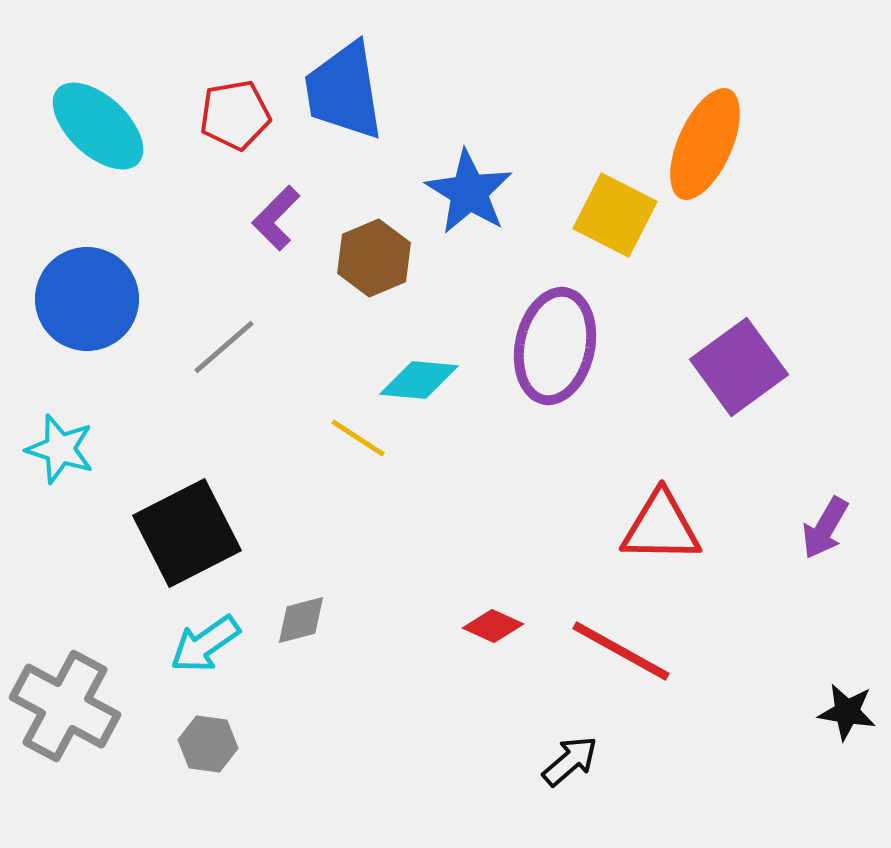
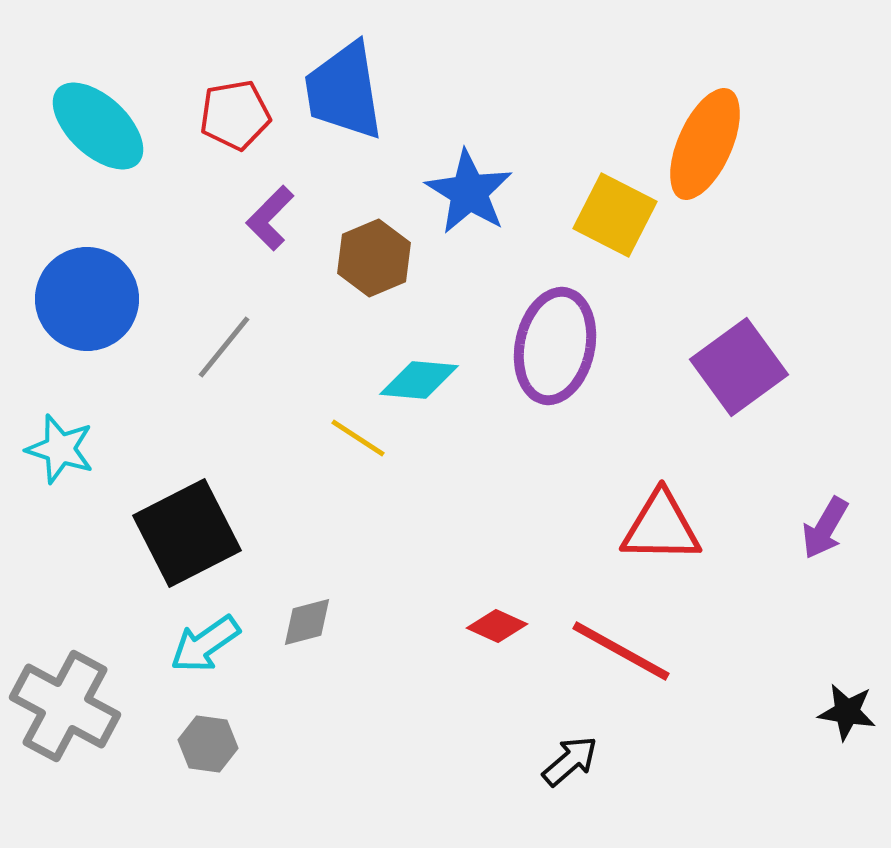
purple L-shape: moved 6 px left
gray line: rotated 10 degrees counterclockwise
gray diamond: moved 6 px right, 2 px down
red diamond: moved 4 px right
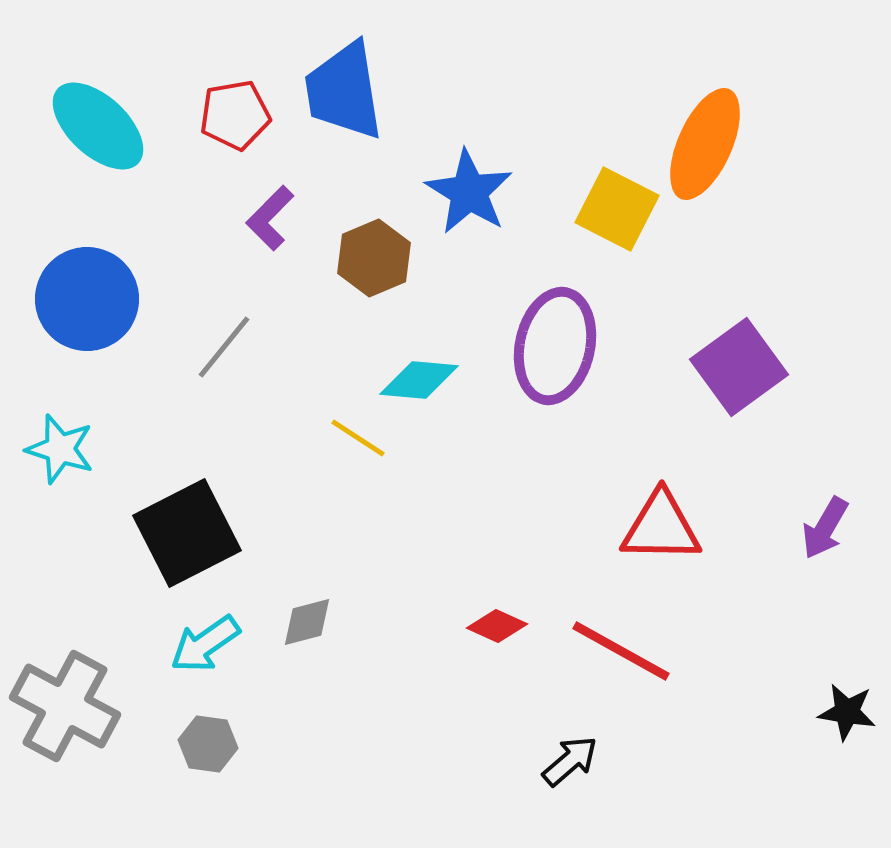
yellow square: moved 2 px right, 6 px up
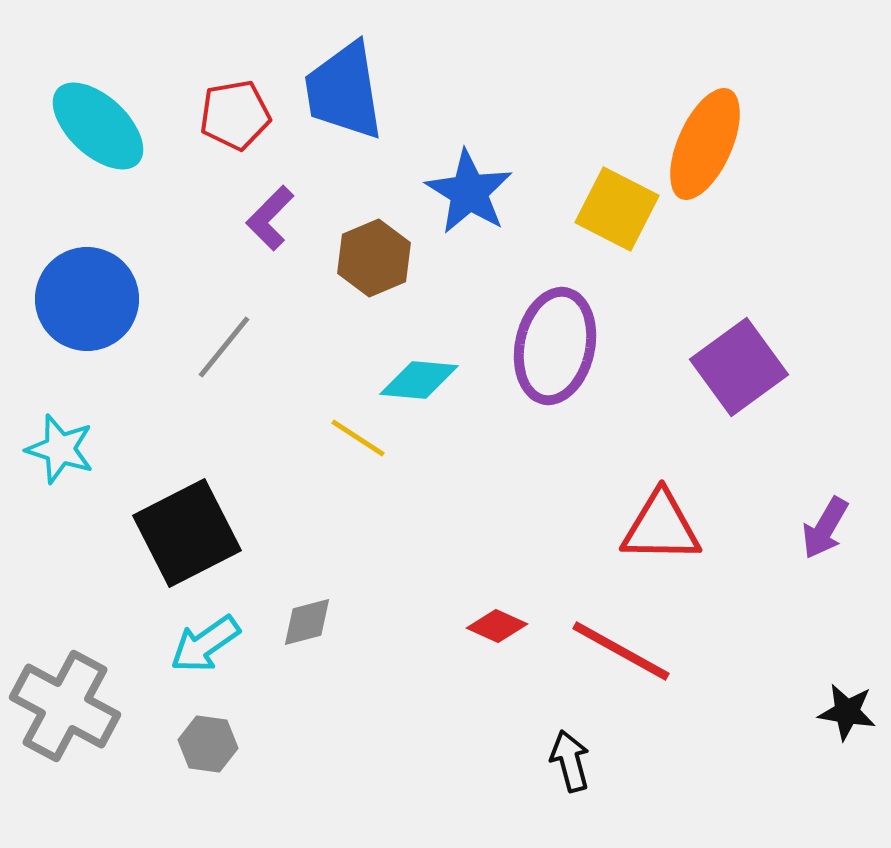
black arrow: rotated 64 degrees counterclockwise
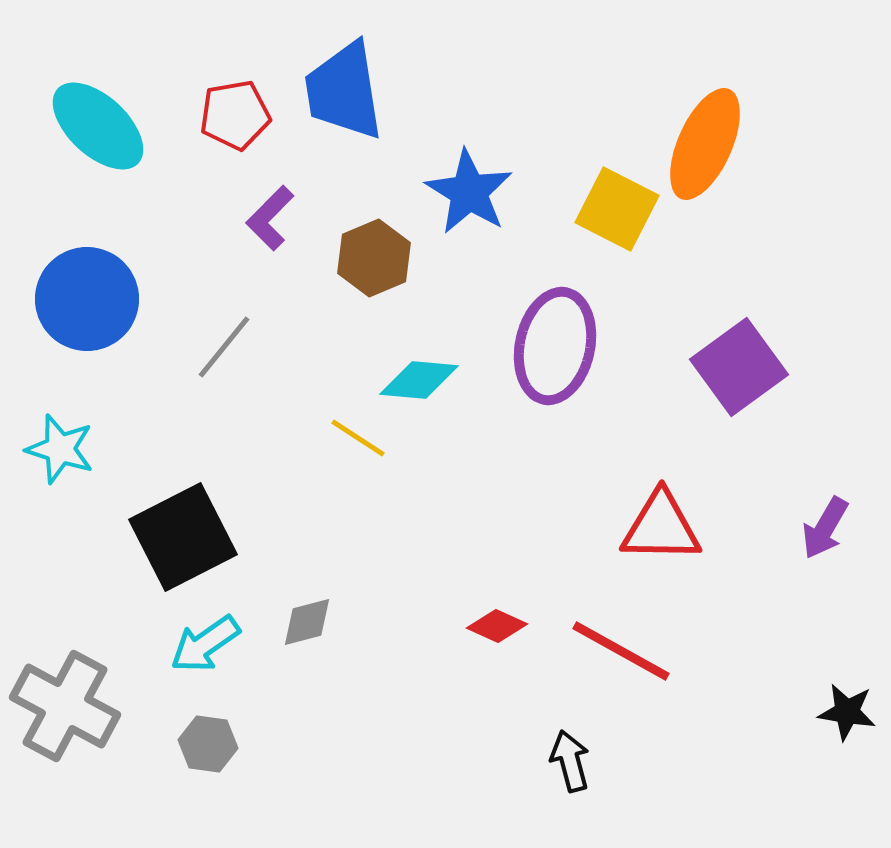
black square: moved 4 px left, 4 px down
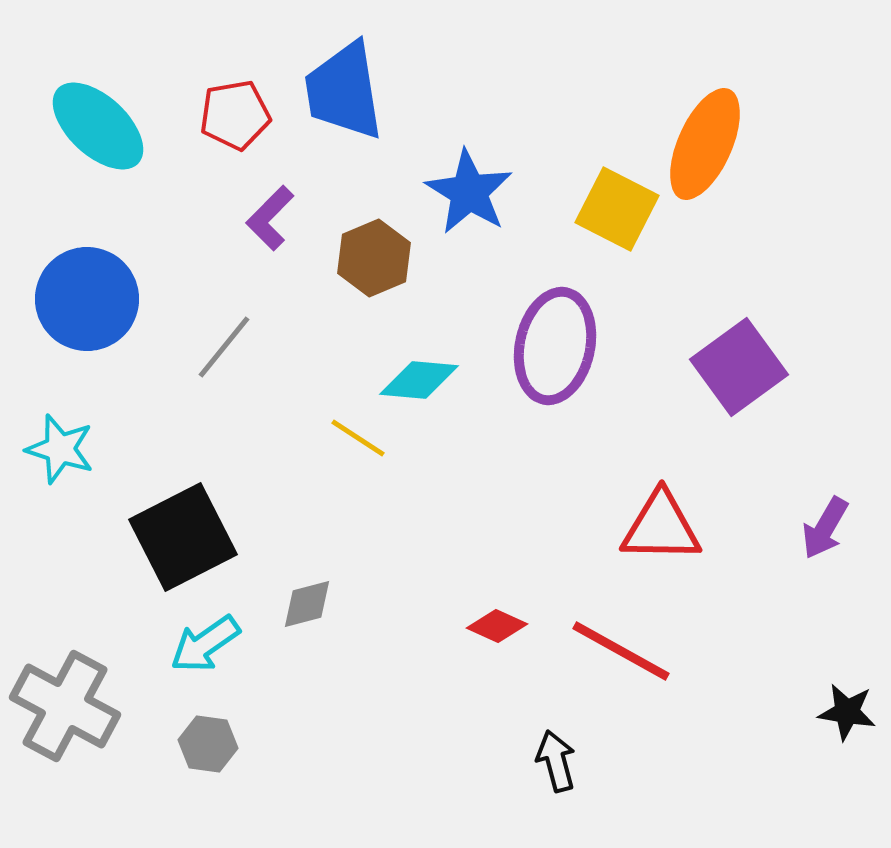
gray diamond: moved 18 px up
black arrow: moved 14 px left
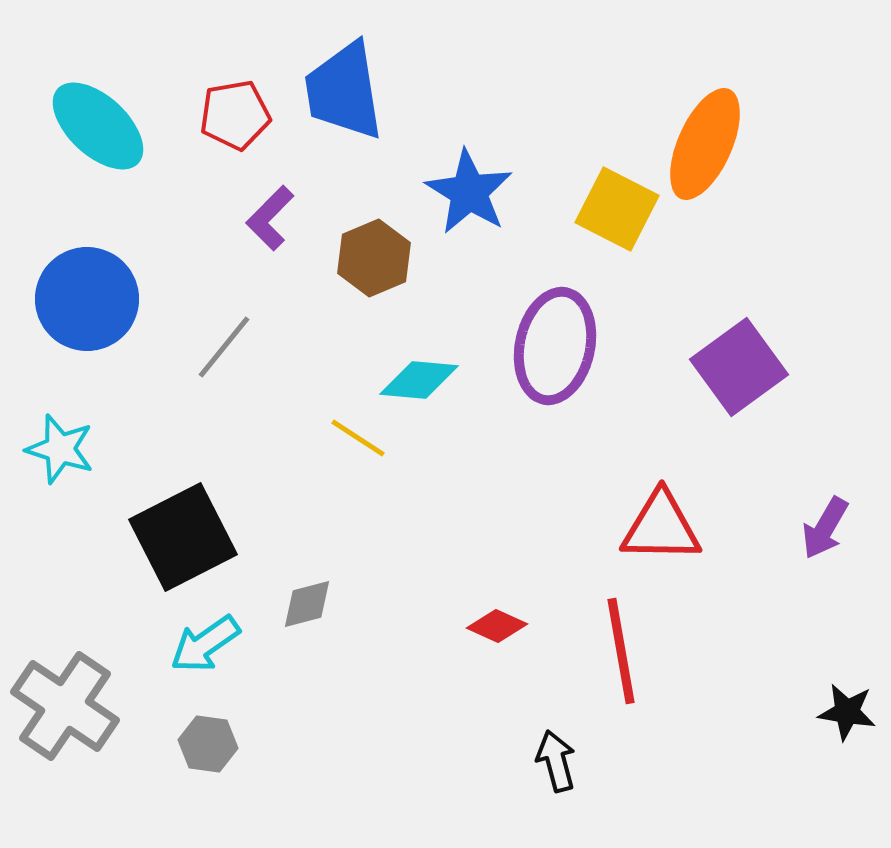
red line: rotated 51 degrees clockwise
gray cross: rotated 6 degrees clockwise
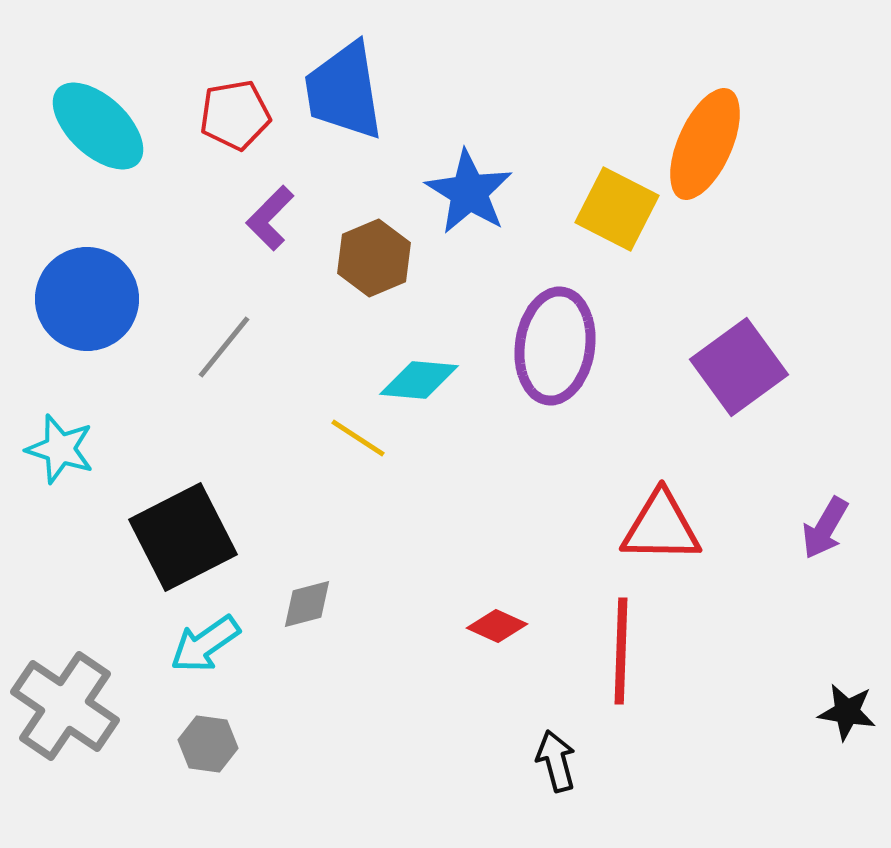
purple ellipse: rotated 4 degrees counterclockwise
red line: rotated 12 degrees clockwise
